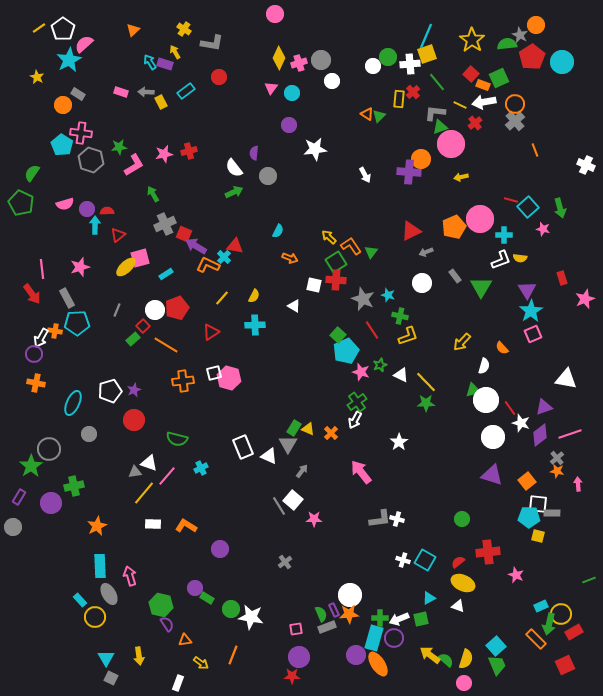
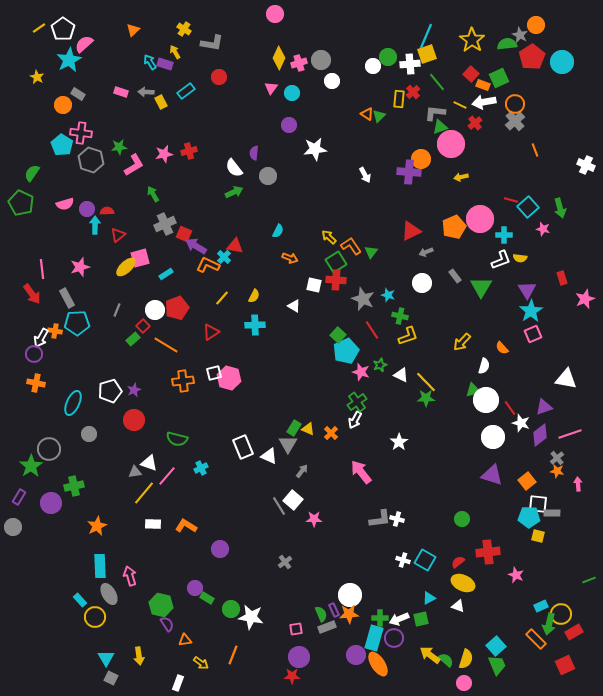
green star at (426, 403): moved 5 px up
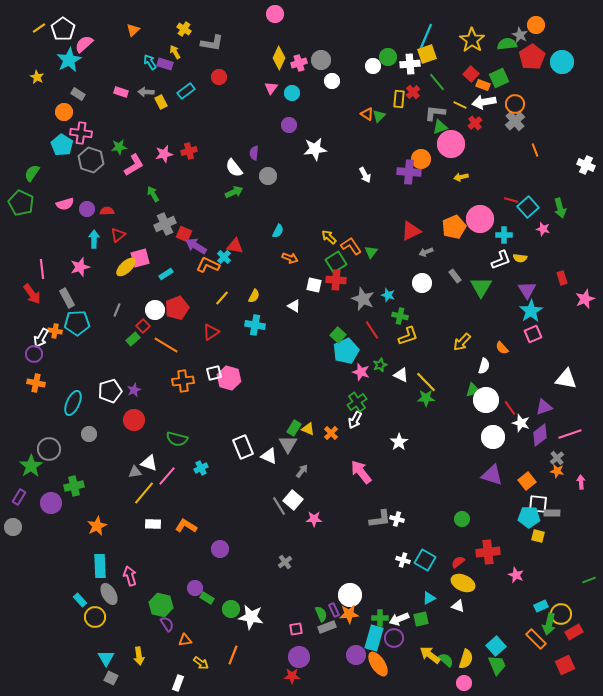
orange circle at (63, 105): moved 1 px right, 7 px down
cyan arrow at (95, 225): moved 1 px left, 14 px down
cyan cross at (255, 325): rotated 12 degrees clockwise
pink arrow at (578, 484): moved 3 px right, 2 px up
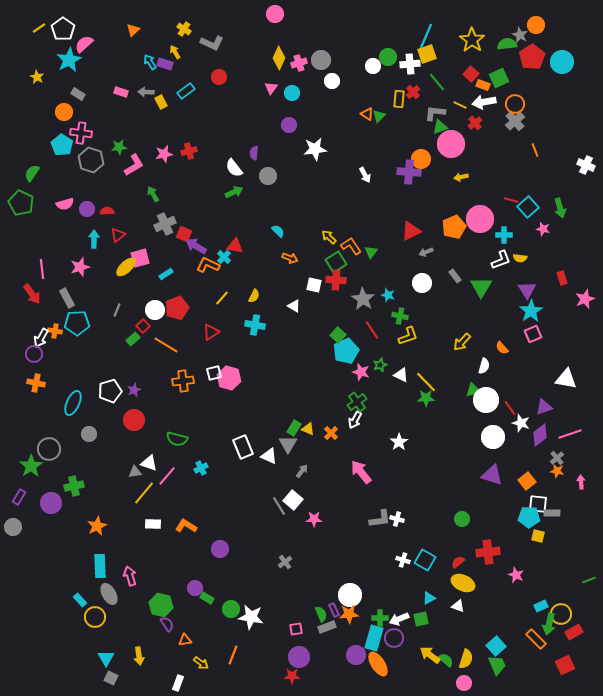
gray L-shape at (212, 43): rotated 15 degrees clockwise
cyan semicircle at (278, 231): rotated 72 degrees counterclockwise
gray star at (363, 299): rotated 10 degrees clockwise
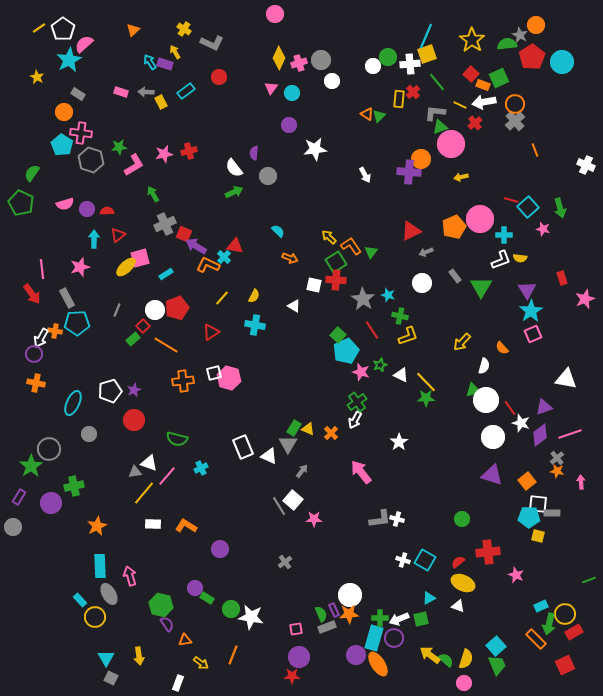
yellow circle at (561, 614): moved 4 px right
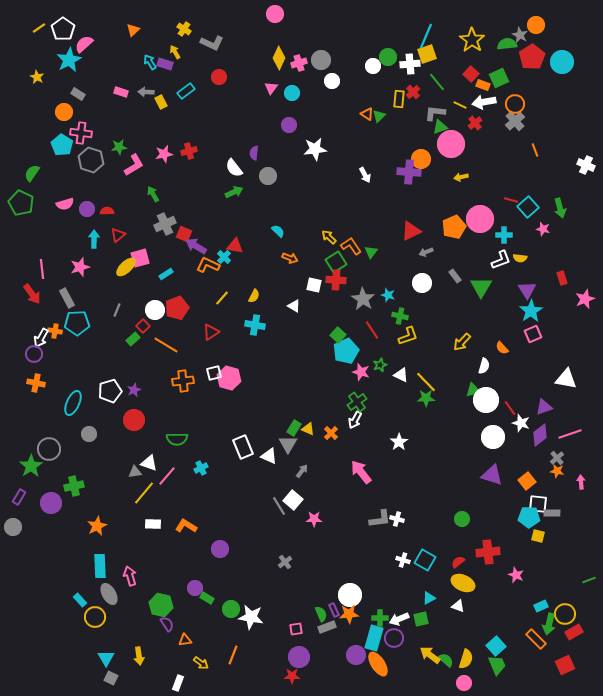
green semicircle at (177, 439): rotated 15 degrees counterclockwise
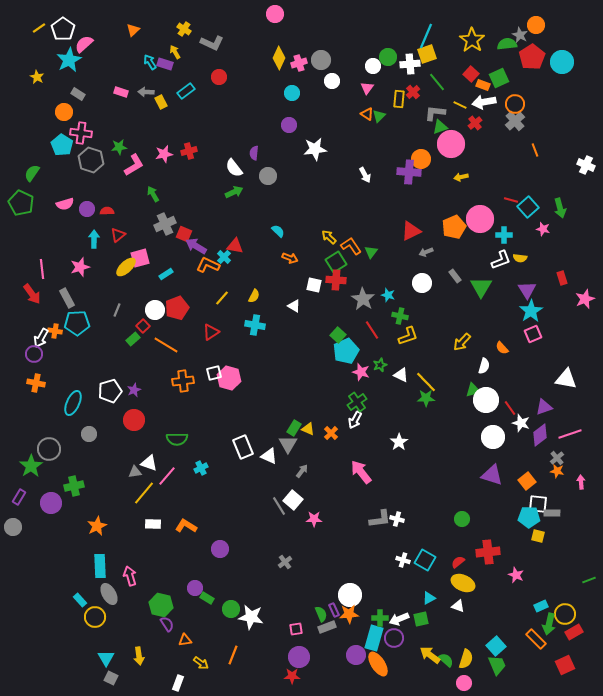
pink triangle at (271, 88): moved 96 px right
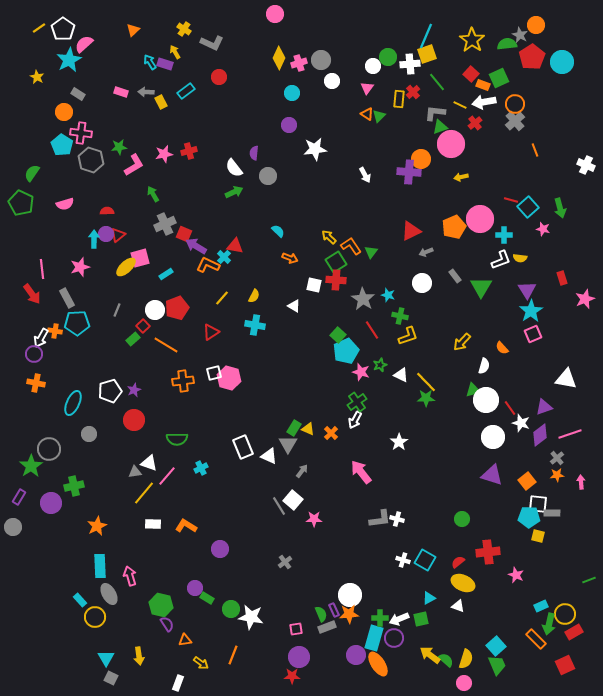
purple circle at (87, 209): moved 19 px right, 25 px down
orange star at (557, 471): moved 4 px down; rotated 16 degrees counterclockwise
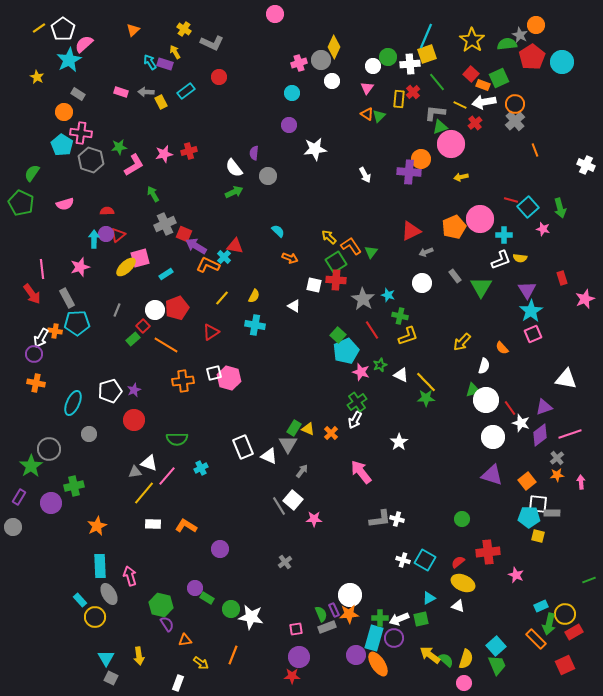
yellow diamond at (279, 58): moved 55 px right, 11 px up
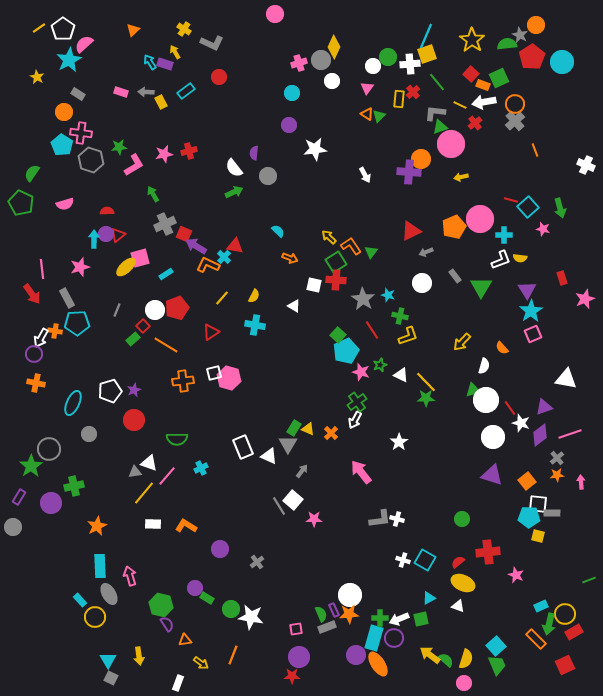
gray cross at (285, 562): moved 28 px left
cyan triangle at (106, 658): moved 2 px right, 2 px down
